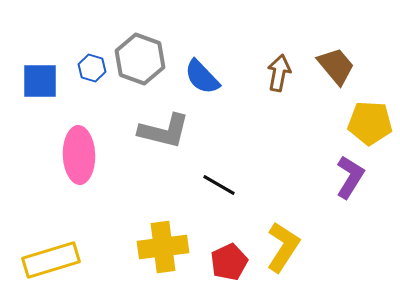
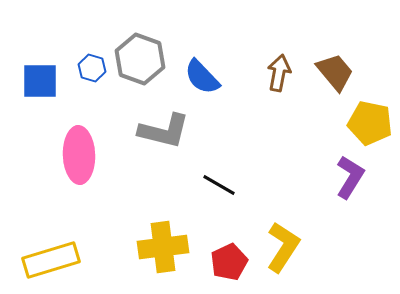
brown trapezoid: moved 1 px left, 6 px down
yellow pentagon: rotated 9 degrees clockwise
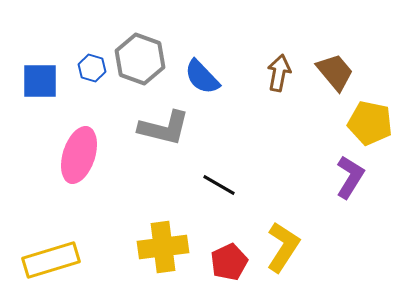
gray L-shape: moved 3 px up
pink ellipse: rotated 20 degrees clockwise
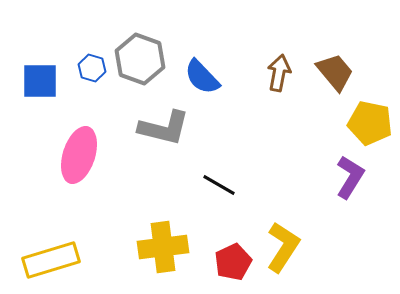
red pentagon: moved 4 px right
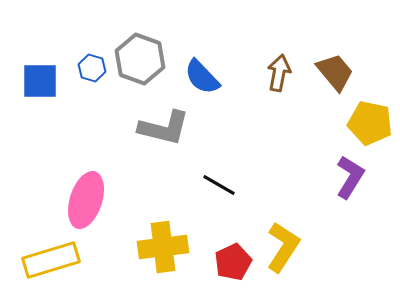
pink ellipse: moved 7 px right, 45 px down
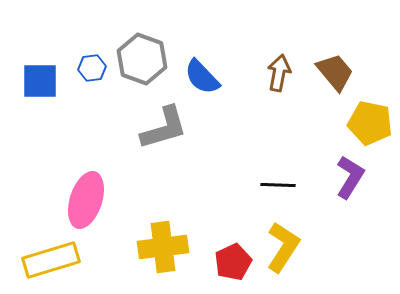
gray hexagon: moved 2 px right
blue hexagon: rotated 24 degrees counterclockwise
gray L-shape: rotated 30 degrees counterclockwise
black line: moved 59 px right; rotated 28 degrees counterclockwise
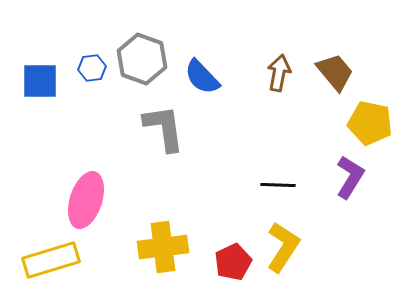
gray L-shape: rotated 82 degrees counterclockwise
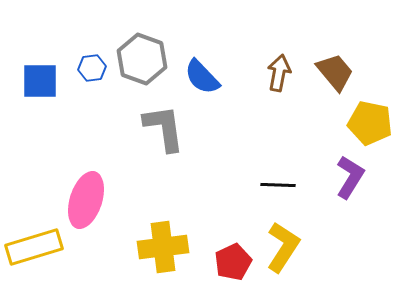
yellow rectangle: moved 17 px left, 13 px up
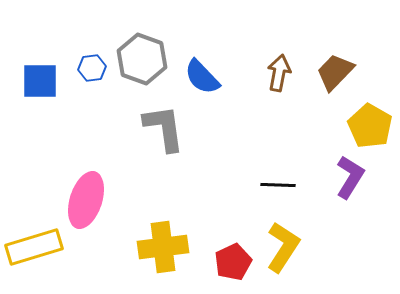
brown trapezoid: rotated 96 degrees counterclockwise
yellow pentagon: moved 3 px down; rotated 18 degrees clockwise
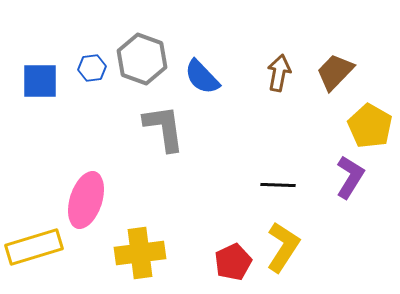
yellow cross: moved 23 px left, 6 px down
